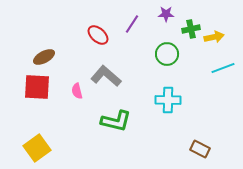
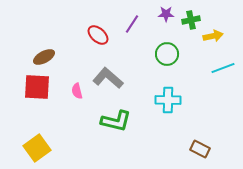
green cross: moved 9 px up
yellow arrow: moved 1 px left, 1 px up
gray L-shape: moved 2 px right, 2 px down
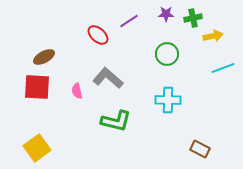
green cross: moved 2 px right, 2 px up
purple line: moved 3 px left, 3 px up; rotated 24 degrees clockwise
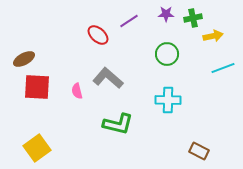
brown ellipse: moved 20 px left, 2 px down
green L-shape: moved 2 px right, 3 px down
brown rectangle: moved 1 px left, 2 px down
